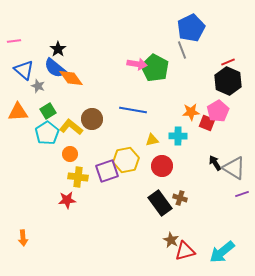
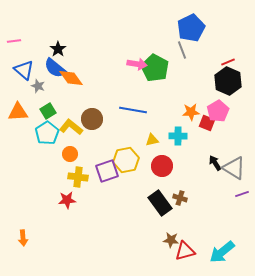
brown star: rotated 21 degrees counterclockwise
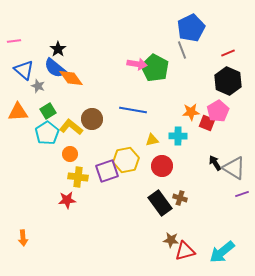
red line: moved 9 px up
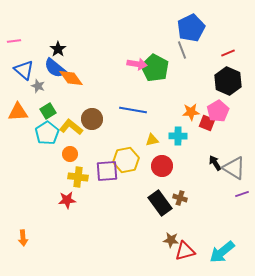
purple square: rotated 15 degrees clockwise
